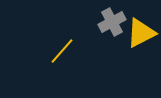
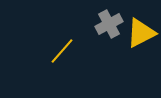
gray cross: moved 3 px left, 2 px down
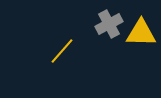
yellow triangle: rotated 28 degrees clockwise
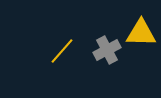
gray cross: moved 2 px left, 26 px down
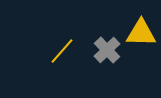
gray cross: rotated 16 degrees counterclockwise
